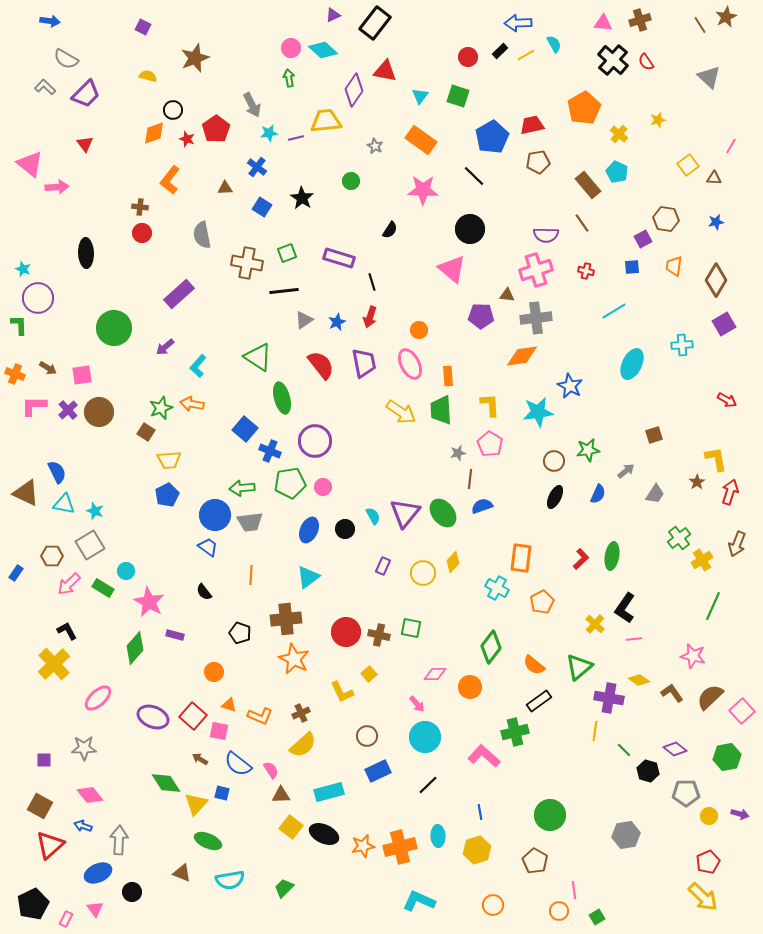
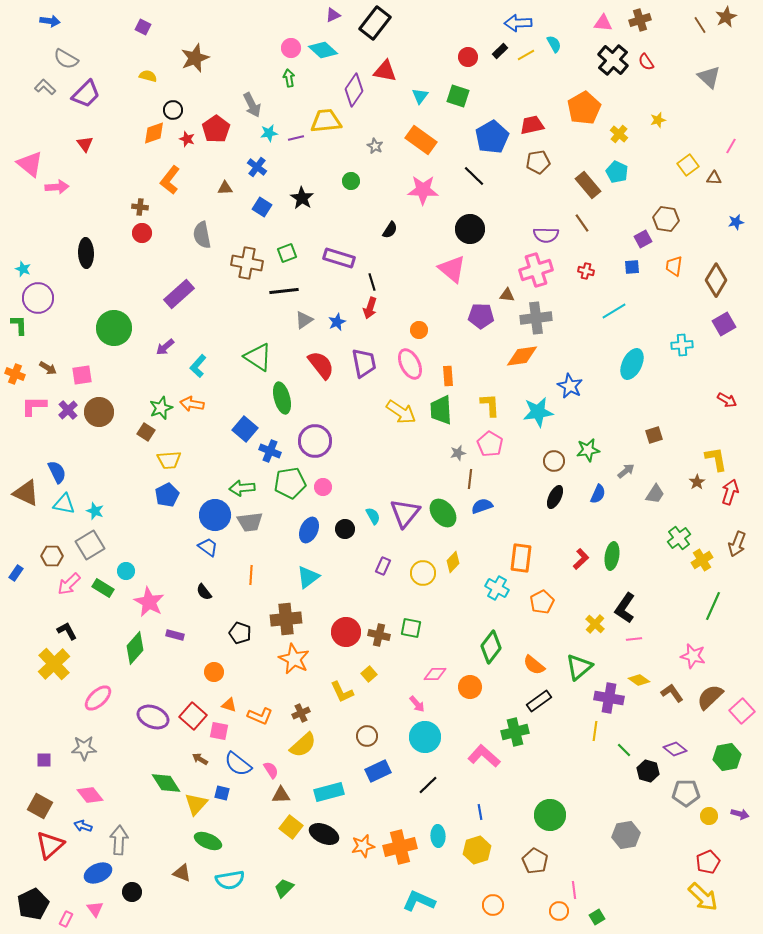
blue star at (716, 222): moved 20 px right
red arrow at (370, 317): moved 9 px up
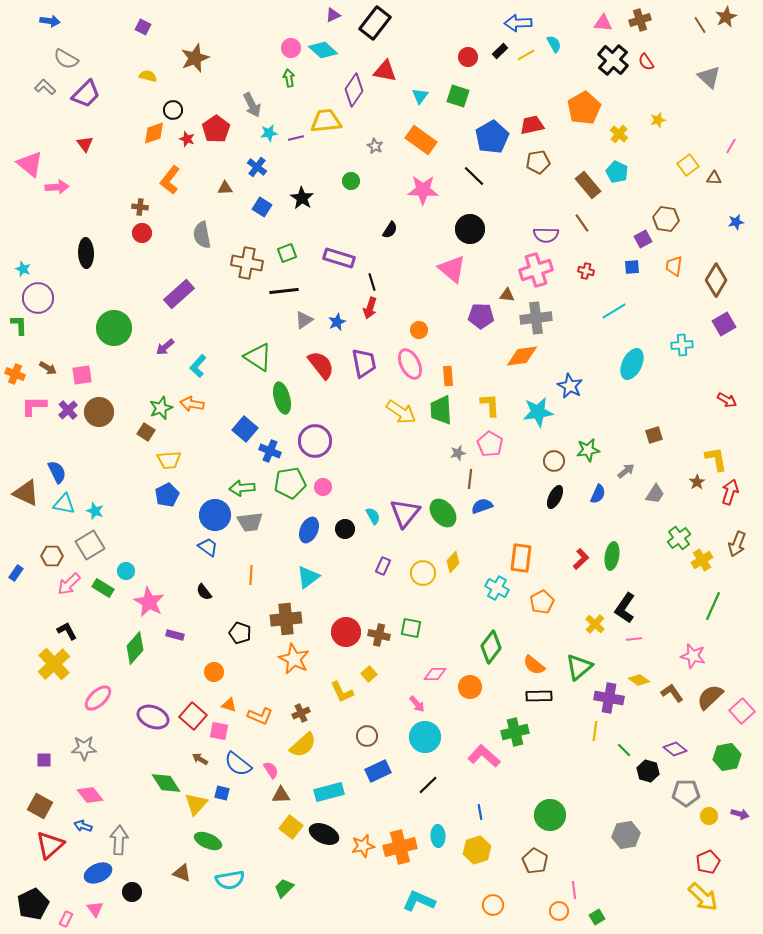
black rectangle at (539, 701): moved 5 px up; rotated 35 degrees clockwise
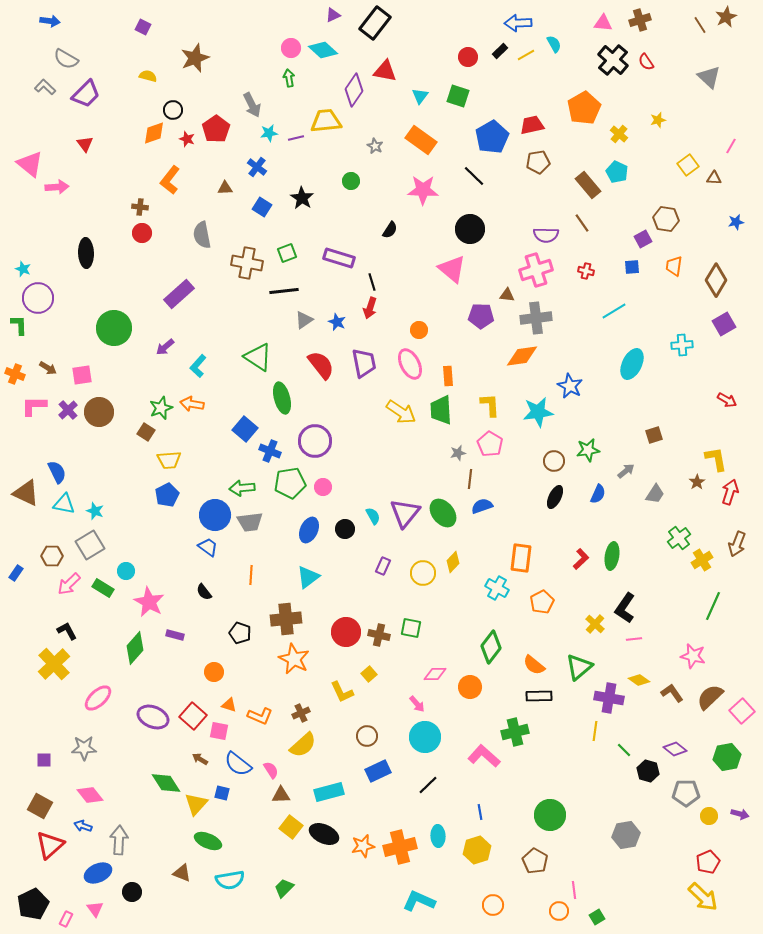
blue star at (337, 322): rotated 24 degrees counterclockwise
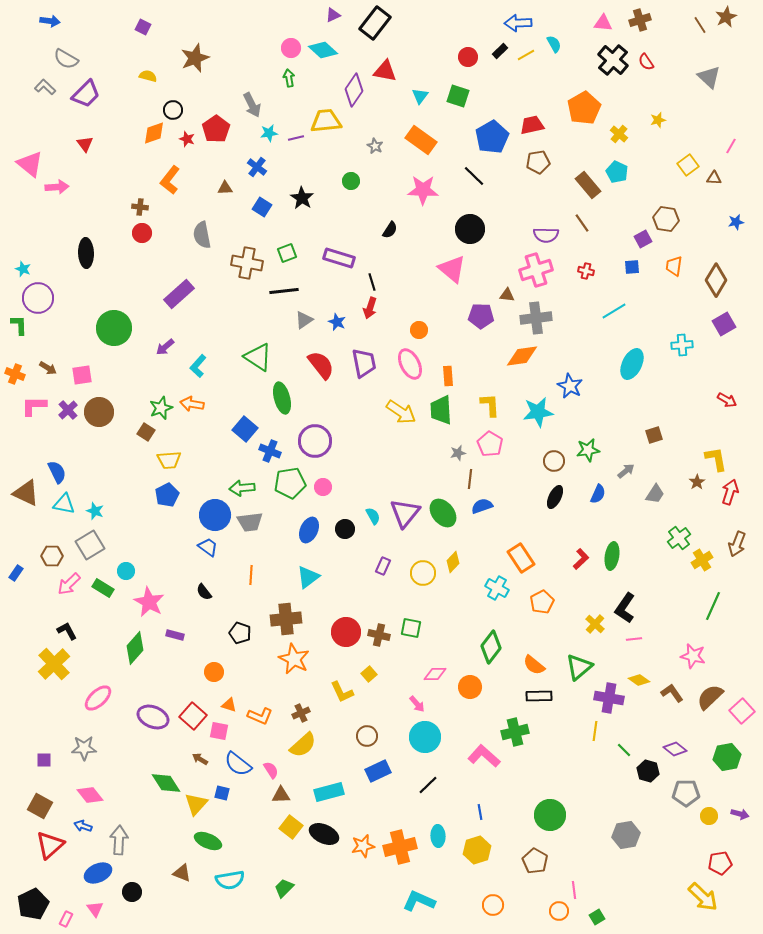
orange rectangle at (521, 558): rotated 40 degrees counterclockwise
red pentagon at (708, 862): moved 12 px right, 1 px down; rotated 15 degrees clockwise
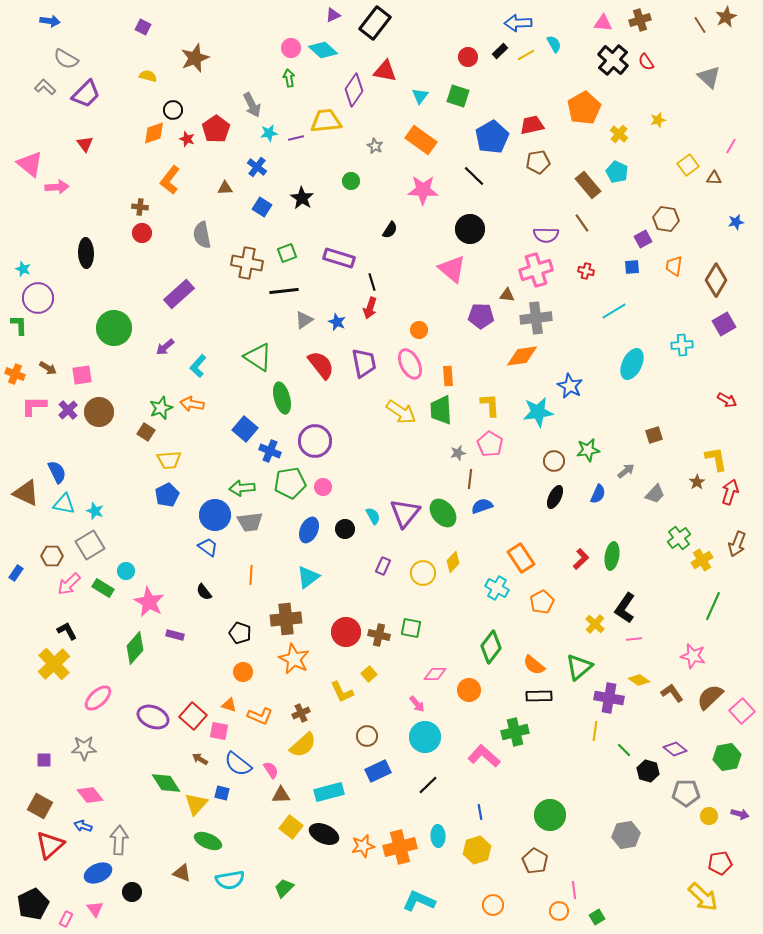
gray trapezoid at (655, 494): rotated 10 degrees clockwise
orange circle at (214, 672): moved 29 px right
orange circle at (470, 687): moved 1 px left, 3 px down
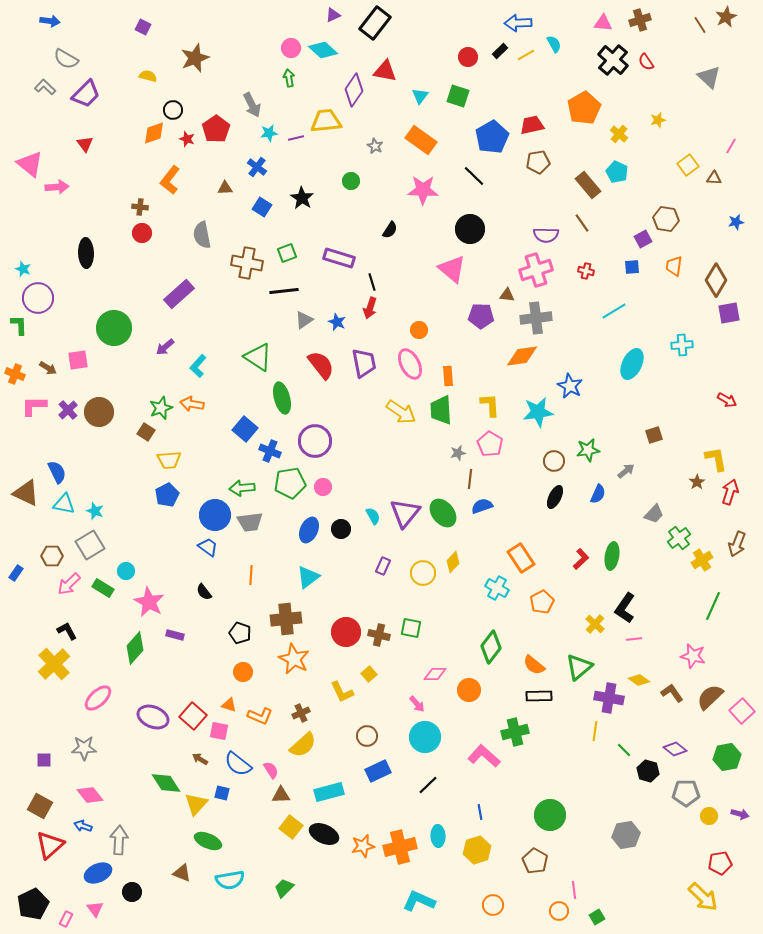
purple square at (724, 324): moved 5 px right, 11 px up; rotated 20 degrees clockwise
pink square at (82, 375): moved 4 px left, 15 px up
gray trapezoid at (655, 494): moved 1 px left, 20 px down
black circle at (345, 529): moved 4 px left
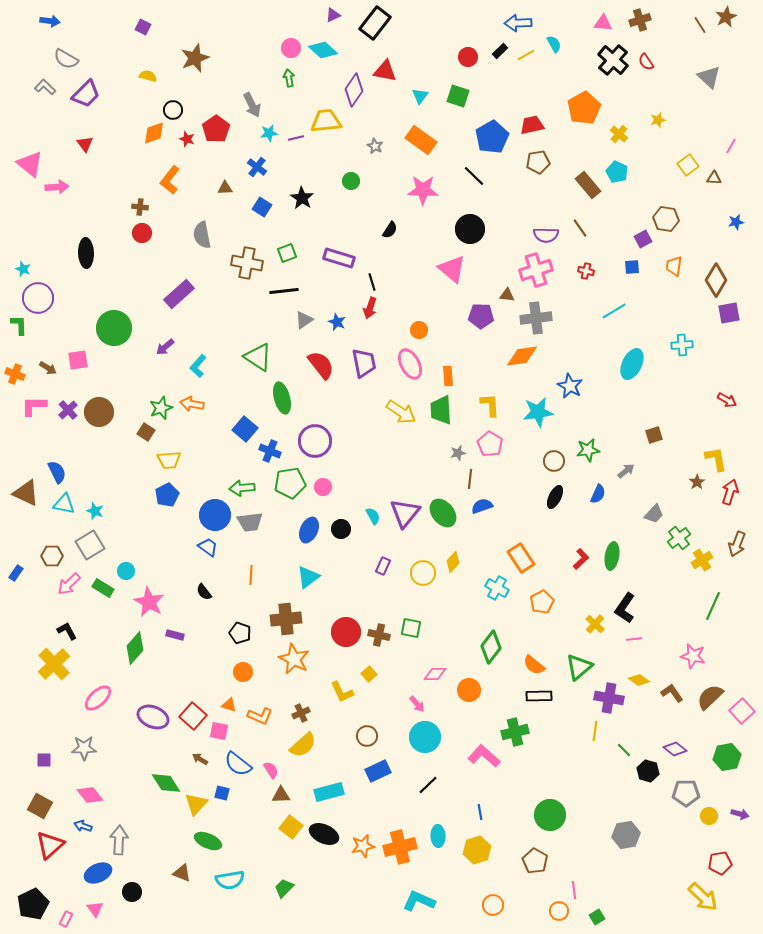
brown line at (582, 223): moved 2 px left, 5 px down
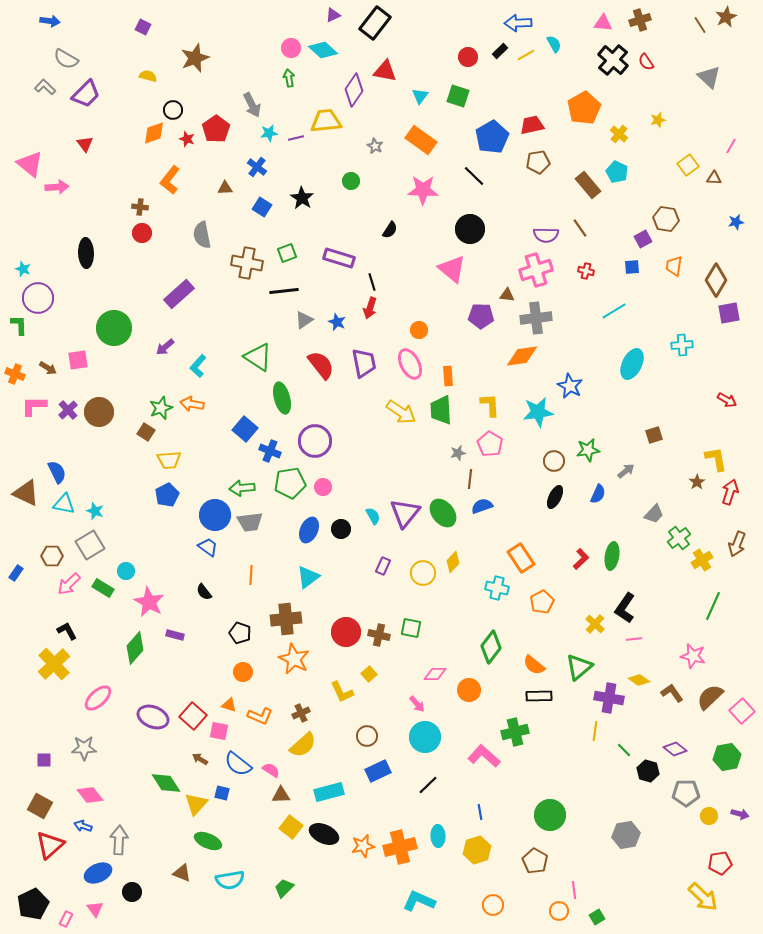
cyan cross at (497, 588): rotated 15 degrees counterclockwise
pink semicircle at (271, 770): rotated 24 degrees counterclockwise
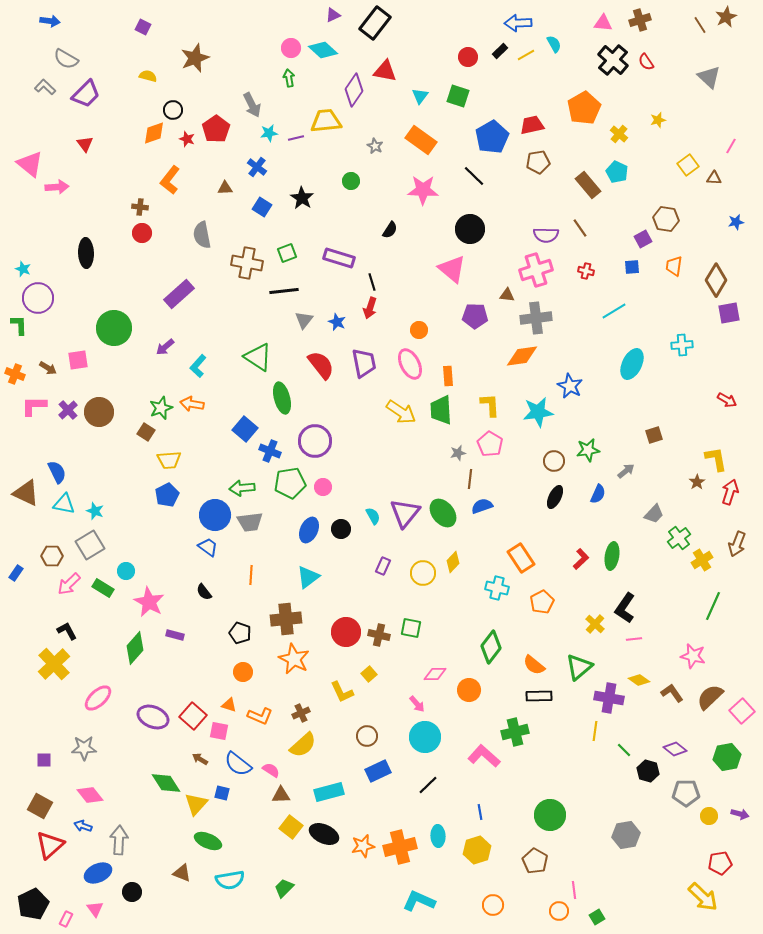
purple pentagon at (481, 316): moved 6 px left
gray triangle at (304, 320): rotated 18 degrees counterclockwise
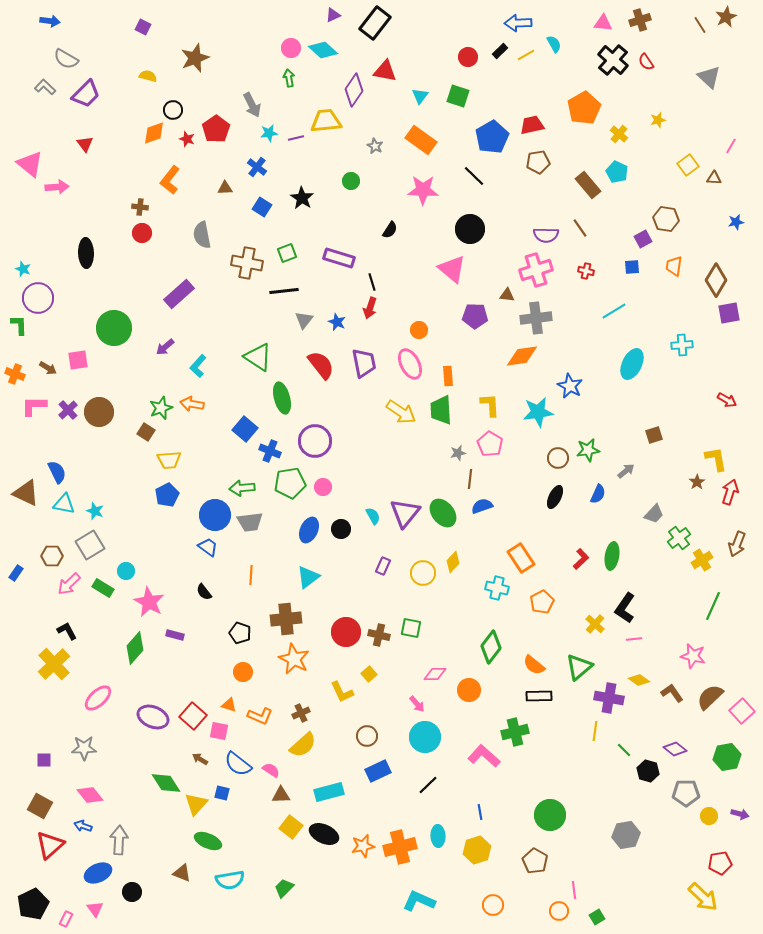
brown circle at (554, 461): moved 4 px right, 3 px up
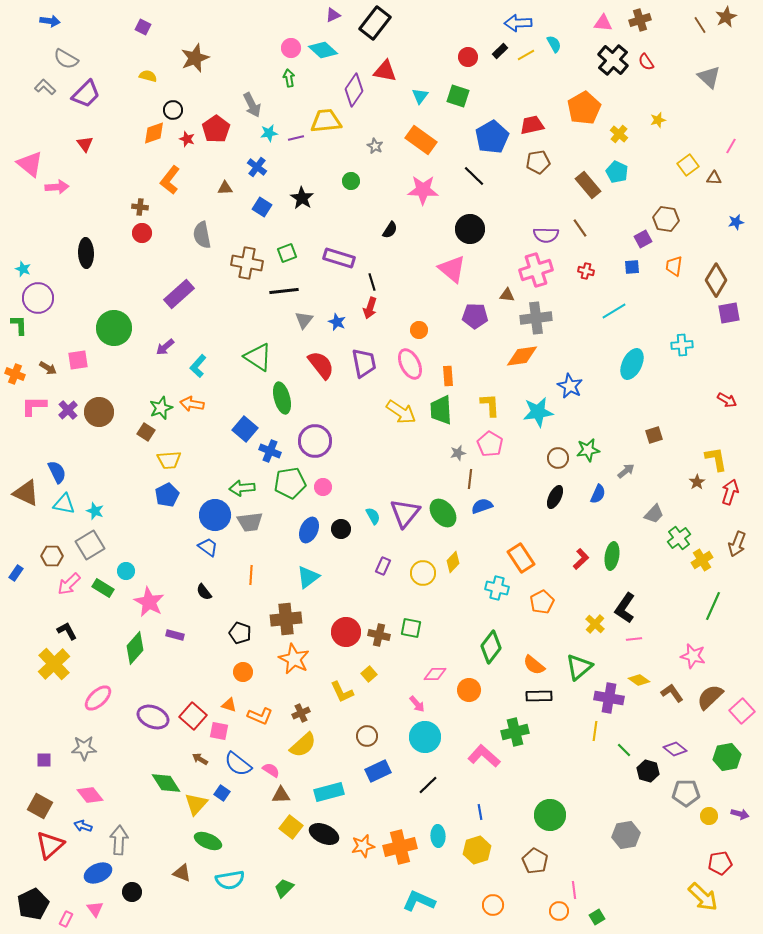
blue square at (222, 793): rotated 21 degrees clockwise
